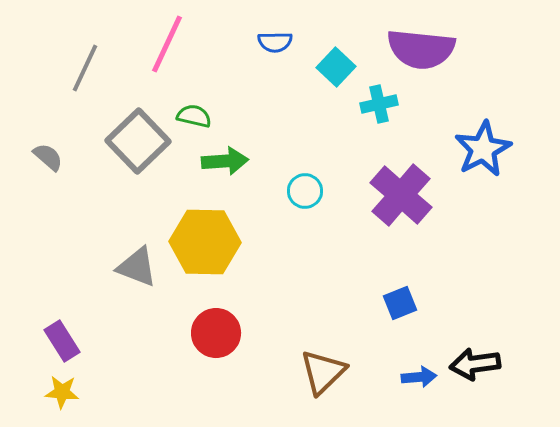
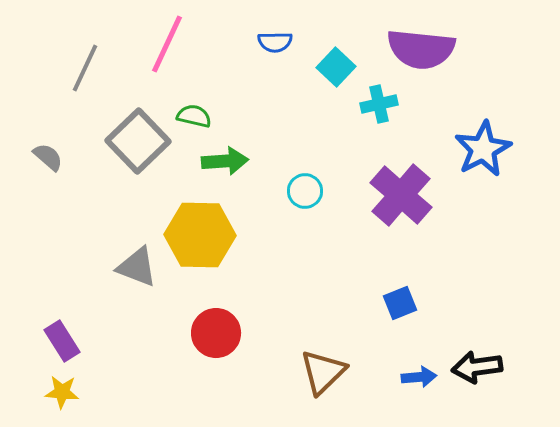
yellow hexagon: moved 5 px left, 7 px up
black arrow: moved 2 px right, 3 px down
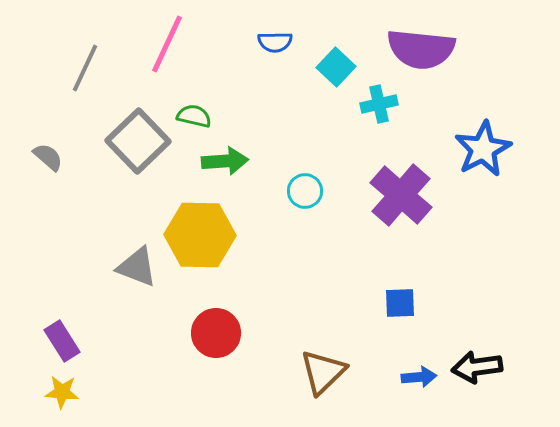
blue square: rotated 20 degrees clockwise
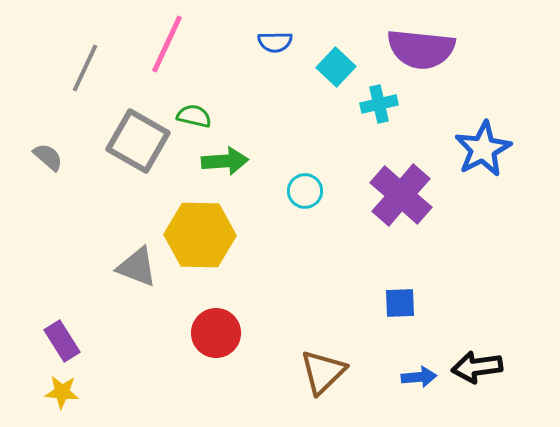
gray square: rotated 16 degrees counterclockwise
